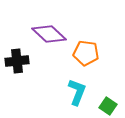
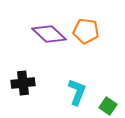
orange pentagon: moved 22 px up
black cross: moved 6 px right, 22 px down
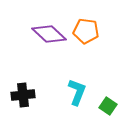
black cross: moved 12 px down
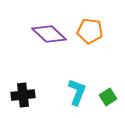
orange pentagon: moved 4 px right
green square: moved 9 px up; rotated 24 degrees clockwise
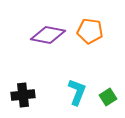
purple diamond: moved 1 px left, 1 px down; rotated 32 degrees counterclockwise
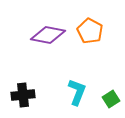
orange pentagon: rotated 20 degrees clockwise
green square: moved 3 px right, 2 px down
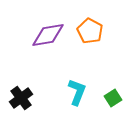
purple diamond: rotated 20 degrees counterclockwise
black cross: moved 2 px left, 3 px down; rotated 30 degrees counterclockwise
green square: moved 2 px right, 1 px up
